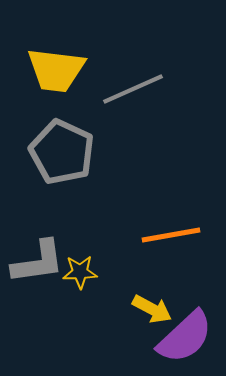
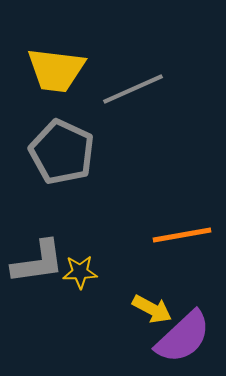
orange line: moved 11 px right
purple semicircle: moved 2 px left
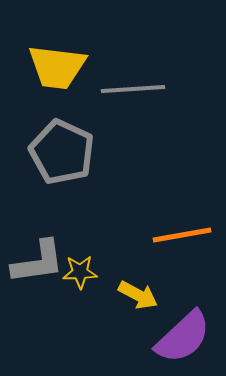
yellow trapezoid: moved 1 px right, 3 px up
gray line: rotated 20 degrees clockwise
yellow arrow: moved 14 px left, 14 px up
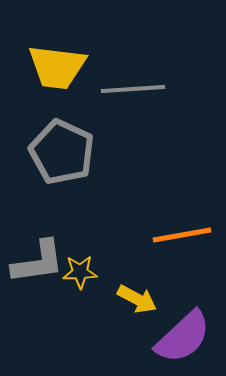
yellow arrow: moved 1 px left, 4 px down
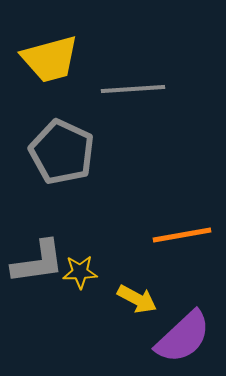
yellow trapezoid: moved 7 px left, 8 px up; rotated 22 degrees counterclockwise
